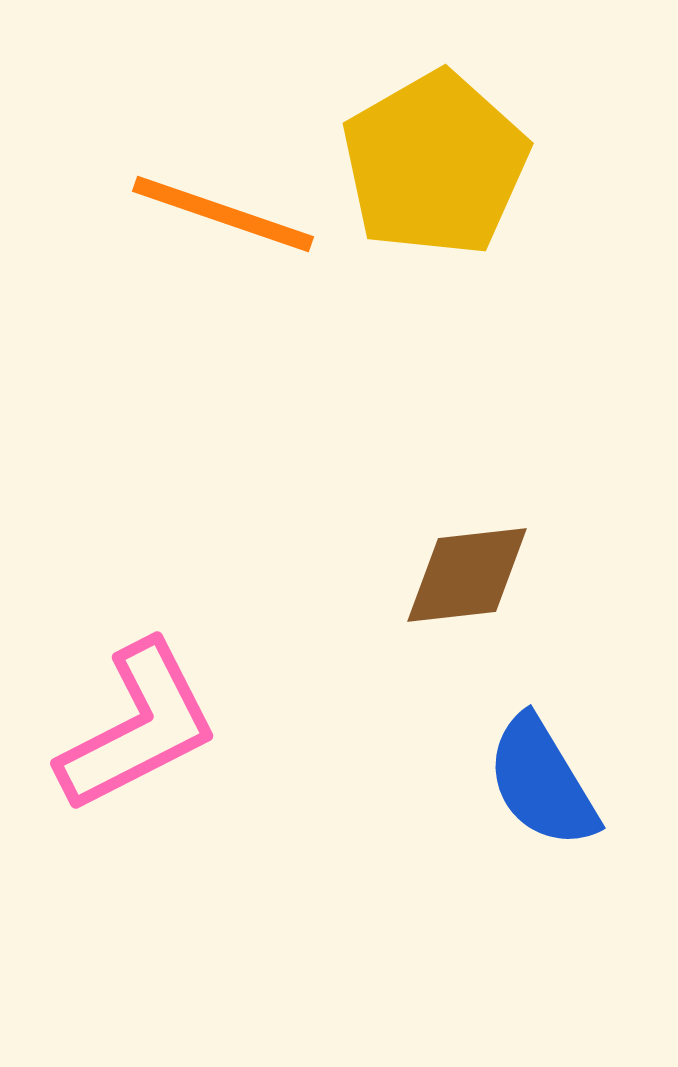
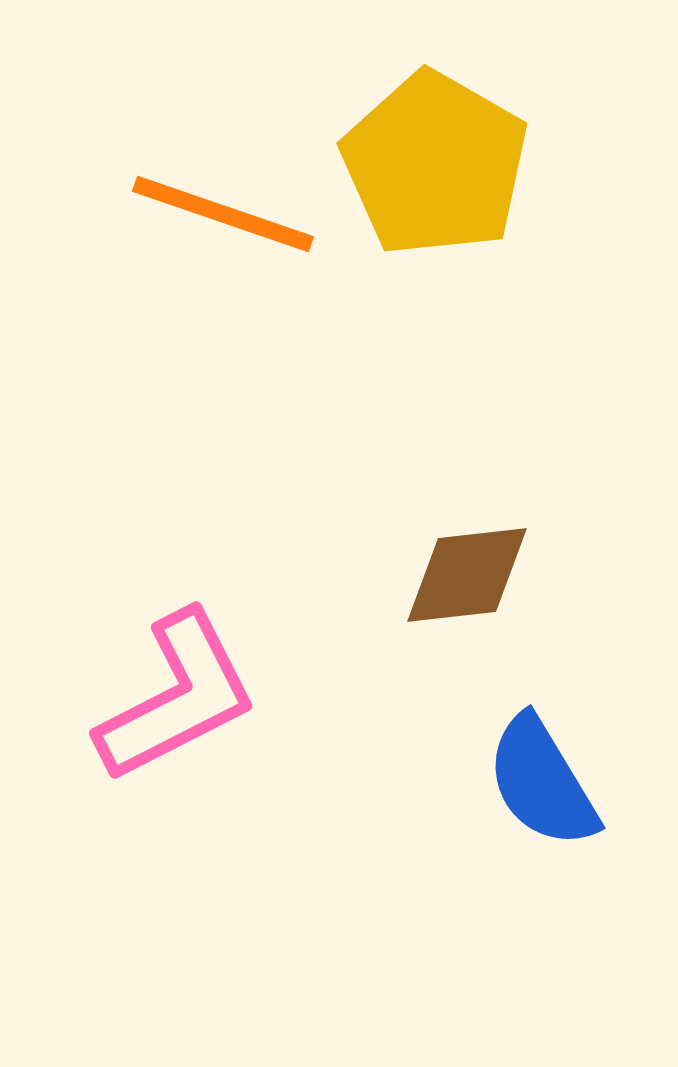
yellow pentagon: rotated 12 degrees counterclockwise
pink L-shape: moved 39 px right, 30 px up
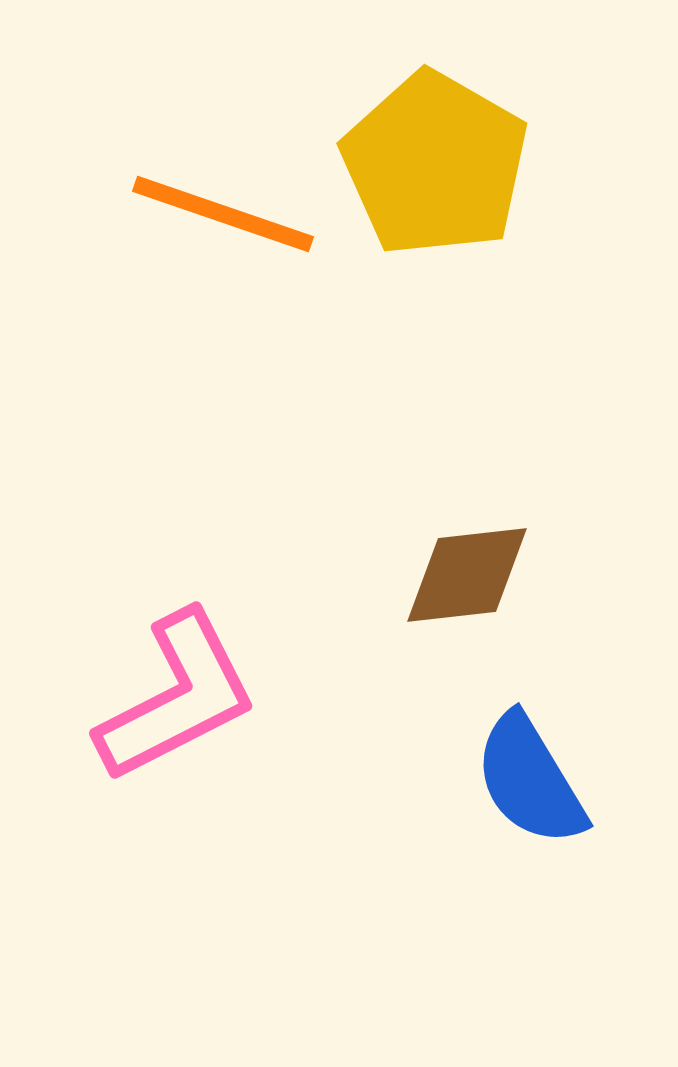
blue semicircle: moved 12 px left, 2 px up
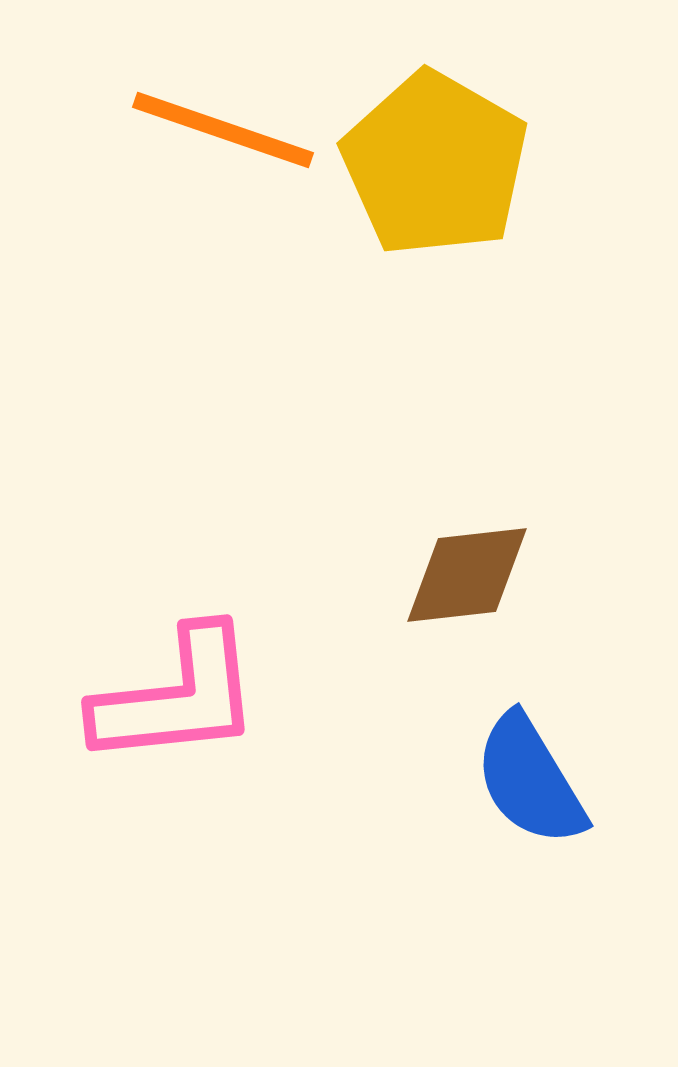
orange line: moved 84 px up
pink L-shape: rotated 21 degrees clockwise
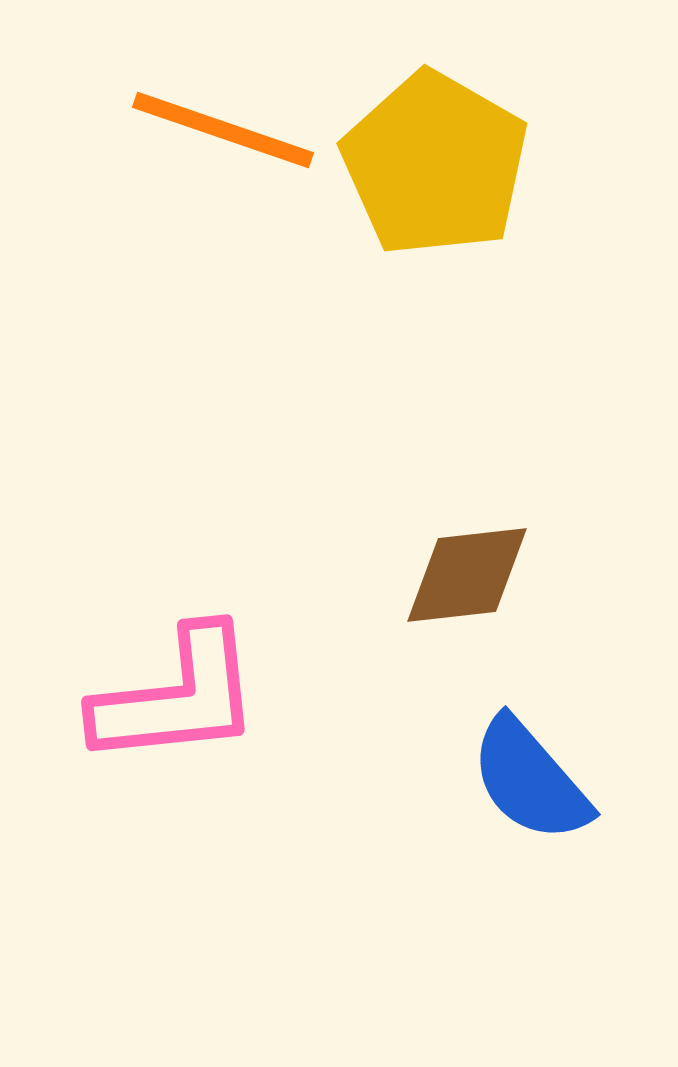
blue semicircle: rotated 10 degrees counterclockwise
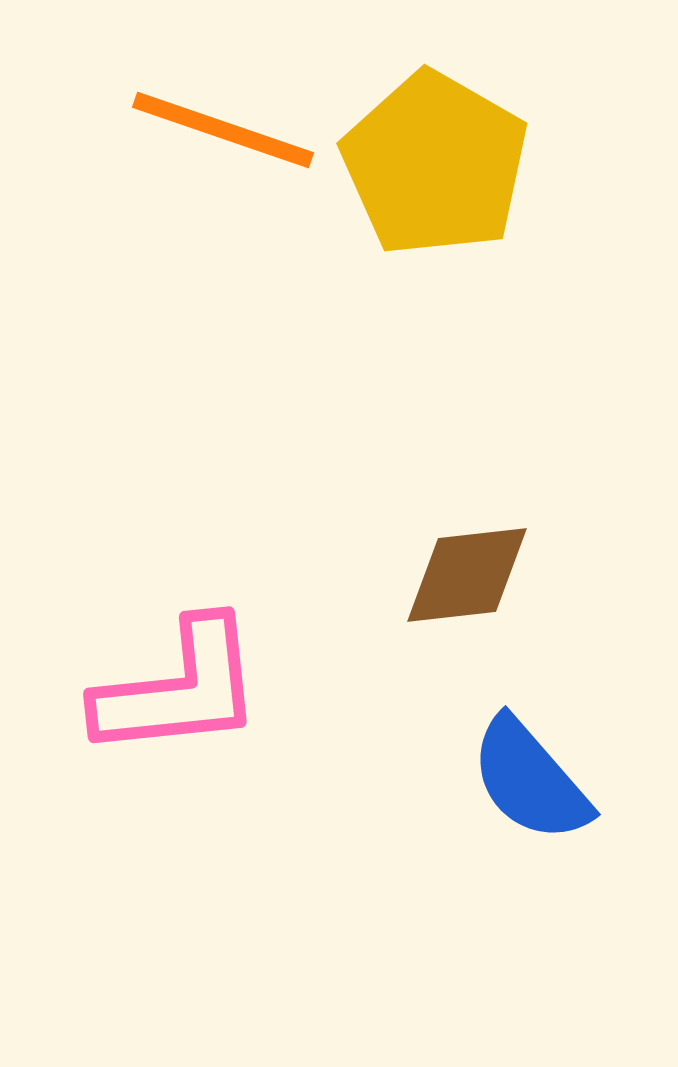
pink L-shape: moved 2 px right, 8 px up
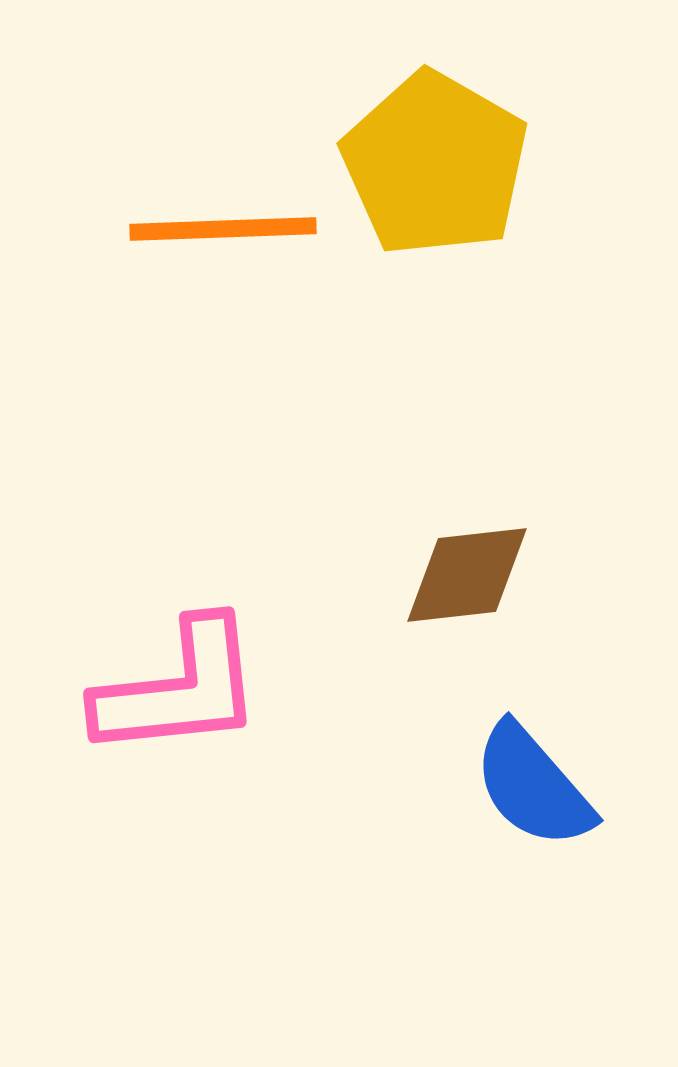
orange line: moved 99 px down; rotated 21 degrees counterclockwise
blue semicircle: moved 3 px right, 6 px down
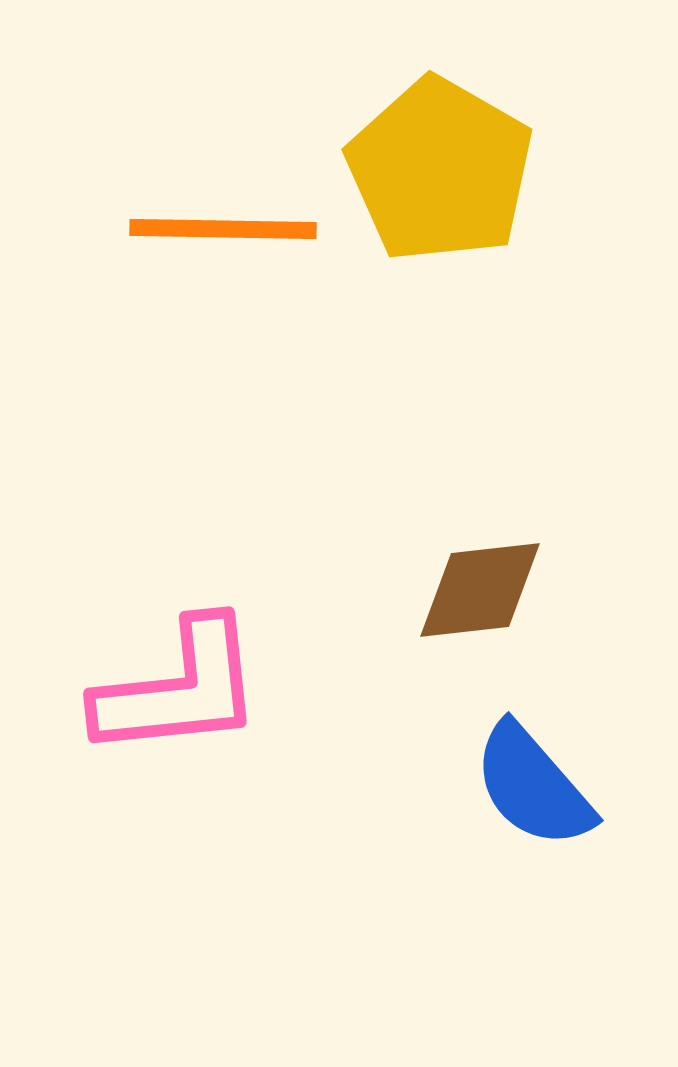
yellow pentagon: moved 5 px right, 6 px down
orange line: rotated 3 degrees clockwise
brown diamond: moved 13 px right, 15 px down
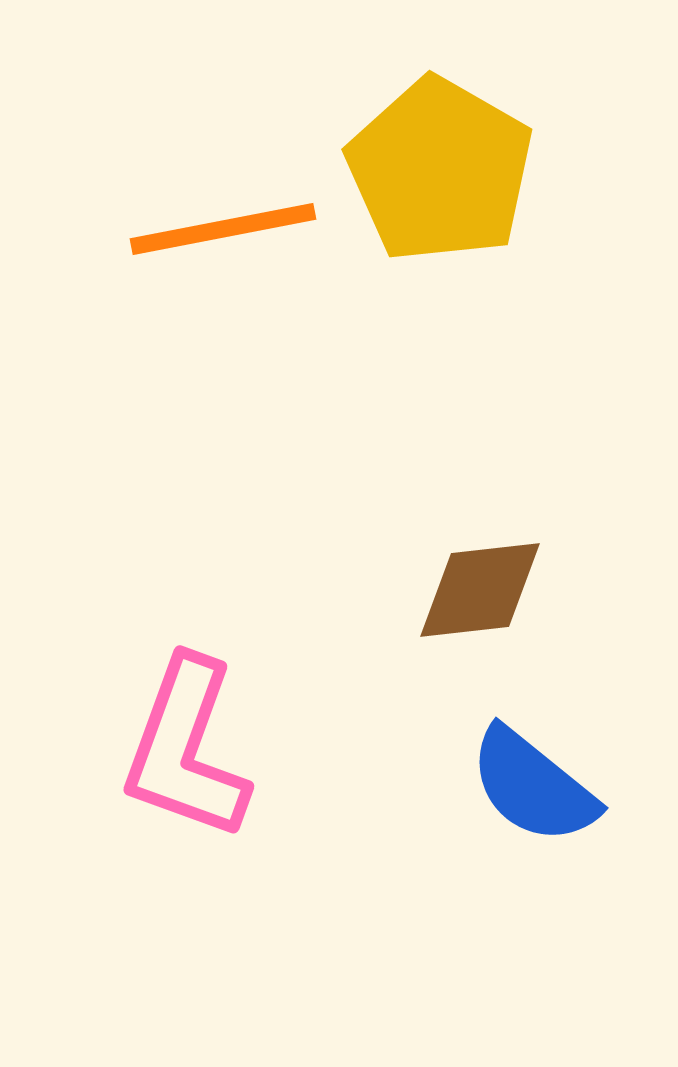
orange line: rotated 12 degrees counterclockwise
pink L-shape: moved 7 px right, 60 px down; rotated 116 degrees clockwise
blue semicircle: rotated 10 degrees counterclockwise
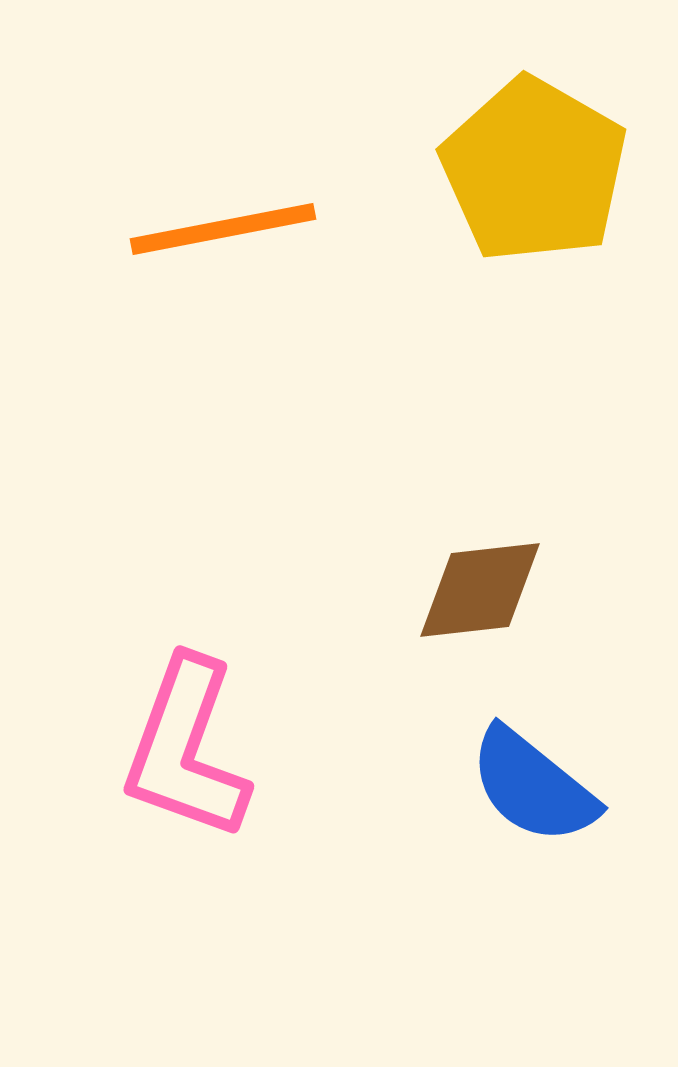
yellow pentagon: moved 94 px right
